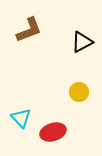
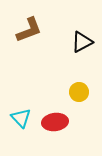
red ellipse: moved 2 px right, 10 px up; rotated 10 degrees clockwise
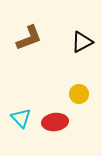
brown L-shape: moved 8 px down
yellow circle: moved 2 px down
